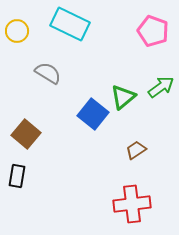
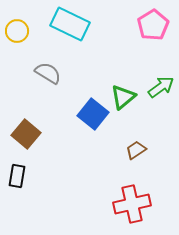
pink pentagon: moved 6 px up; rotated 20 degrees clockwise
red cross: rotated 6 degrees counterclockwise
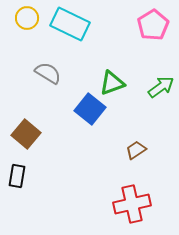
yellow circle: moved 10 px right, 13 px up
green triangle: moved 11 px left, 14 px up; rotated 20 degrees clockwise
blue square: moved 3 px left, 5 px up
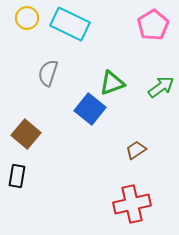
gray semicircle: rotated 104 degrees counterclockwise
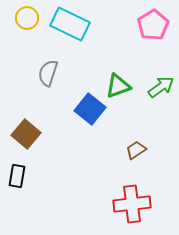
green triangle: moved 6 px right, 3 px down
red cross: rotated 6 degrees clockwise
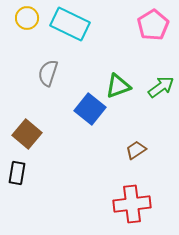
brown square: moved 1 px right
black rectangle: moved 3 px up
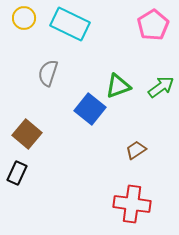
yellow circle: moved 3 px left
black rectangle: rotated 15 degrees clockwise
red cross: rotated 15 degrees clockwise
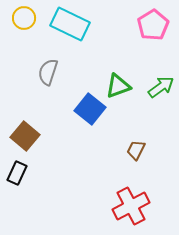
gray semicircle: moved 1 px up
brown square: moved 2 px left, 2 px down
brown trapezoid: rotated 30 degrees counterclockwise
red cross: moved 1 px left, 2 px down; rotated 36 degrees counterclockwise
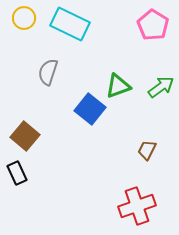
pink pentagon: rotated 8 degrees counterclockwise
brown trapezoid: moved 11 px right
black rectangle: rotated 50 degrees counterclockwise
red cross: moved 6 px right; rotated 9 degrees clockwise
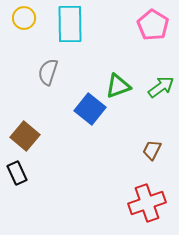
cyan rectangle: rotated 63 degrees clockwise
brown trapezoid: moved 5 px right
red cross: moved 10 px right, 3 px up
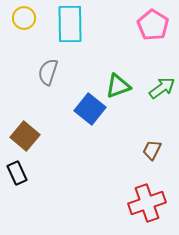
green arrow: moved 1 px right, 1 px down
